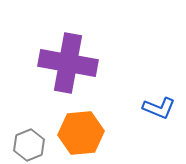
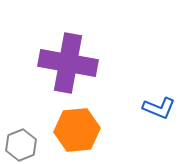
orange hexagon: moved 4 px left, 3 px up
gray hexagon: moved 8 px left
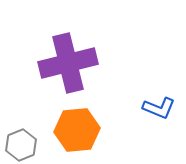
purple cross: rotated 24 degrees counterclockwise
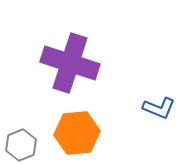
purple cross: moved 2 px right; rotated 32 degrees clockwise
orange hexagon: moved 3 px down
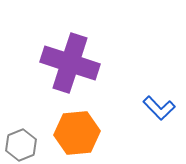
blue L-shape: rotated 24 degrees clockwise
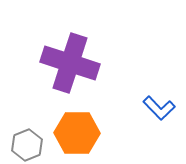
orange hexagon: rotated 6 degrees clockwise
gray hexagon: moved 6 px right
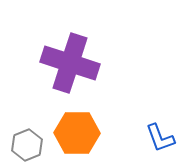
blue L-shape: moved 1 px right, 30 px down; rotated 24 degrees clockwise
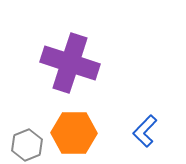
orange hexagon: moved 3 px left
blue L-shape: moved 15 px left, 7 px up; rotated 64 degrees clockwise
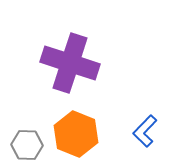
orange hexagon: moved 2 px right, 1 px down; rotated 21 degrees clockwise
gray hexagon: rotated 24 degrees clockwise
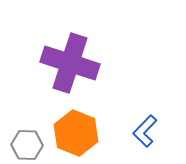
orange hexagon: moved 1 px up
